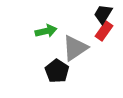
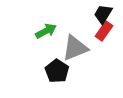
green arrow: rotated 15 degrees counterclockwise
gray triangle: rotated 12 degrees clockwise
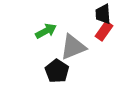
black trapezoid: rotated 35 degrees counterclockwise
gray triangle: moved 2 px left, 1 px up
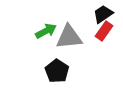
black trapezoid: rotated 60 degrees clockwise
gray triangle: moved 4 px left, 10 px up; rotated 16 degrees clockwise
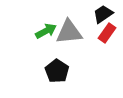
red rectangle: moved 3 px right, 2 px down
gray triangle: moved 5 px up
